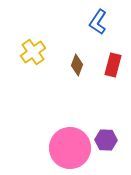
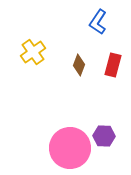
brown diamond: moved 2 px right
purple hexagon: moved 2 px left, 4 px up
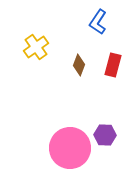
yellow cross: moved 3 px right, 5 px up
purple hexagon: moved 1 px right, 1 px up
